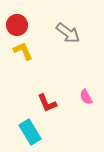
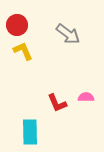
gray arrow: moved 1 px down
pink semicircle: rotated 119 degrees clockwise
red L-shape: moved 10 px right
cyan rectangle: rotated 30 degrees clockwise
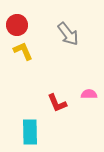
gray arrow: rotated 15 degrees clockwise
pink semicircle: moved 3 px right, 3 px up
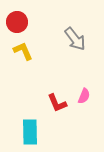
red circle: moved 3 px up
gray arrow: moved 7 px right, 5 px down
pink semicircle: moved 5 px left, 2 px down; rotated 112 degrees clockwise
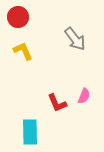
red circle: moved 1 px right, 5 px up
